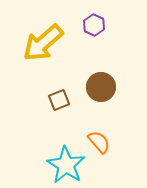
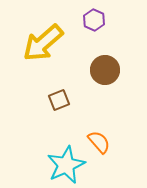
purple hexagon: moved 5 px up
brown circle: moved 4 px right, 17 px up
cyan star: rotated 15 degrees clockwise
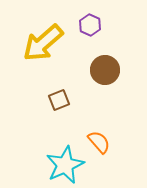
purple hexagon: moved 4 px left, 5 px down
cyan star: moved 1 px left
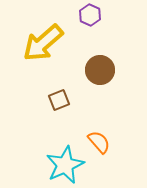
purple hexagon: moved 10 px up
brown circle: moved 5 px left
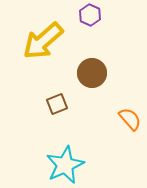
yellow arrow: moved 2 px up
brown circle: moved 8 px left, 3 px down
brown square: moved 2 px left, 4 px down
orange semicircle: moved 31 px right, 23 px up
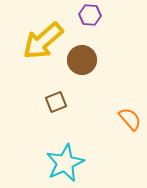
purple hexagon: rotated 20 degrees counterclockwise
brown circle: moved 10 px left, 13 px up
brown square: moved 1 px left, 2 px up
cyan star: moved 2 px up
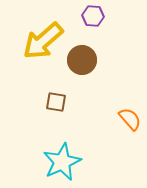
purple hexagon: moved 3 px right, 1 px down
brown square: rotated 30 degrees clockwise
cyan star: moved 3 px left, 1 px up
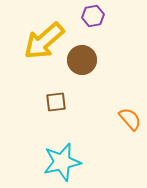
purple hexagon: rotated 15 degrees counterclockwise
yellow arrow: moved 1 px right
brown square: rotated 15 degrees counterclockwise
cyan star: rotated 12 degrees clockwise
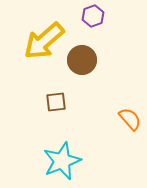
purple hexagon: rotated 10 degrees counterclockwise
cyan star: moved 1 px up; rotated 9 degrees counterclockwise
